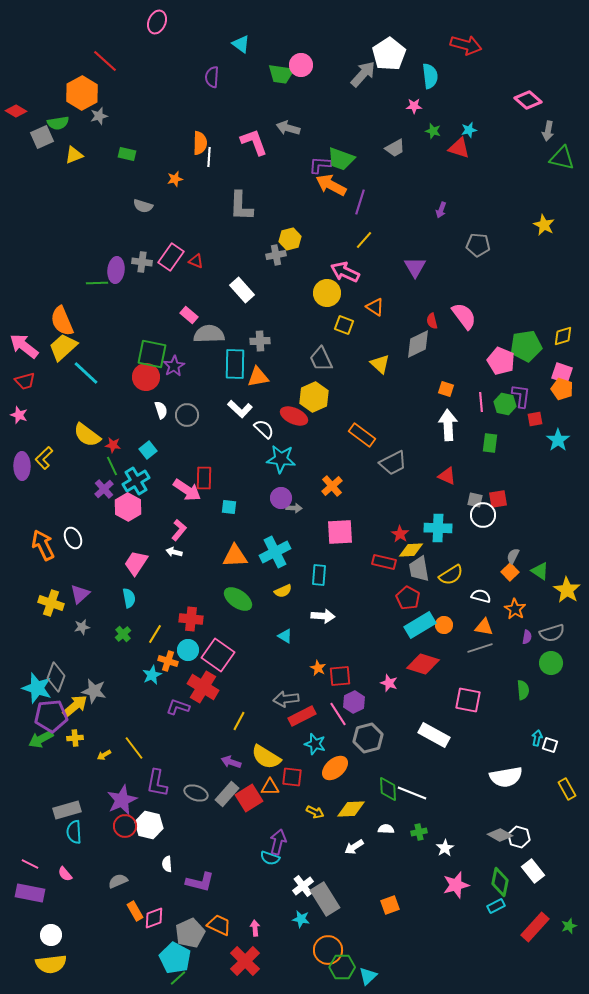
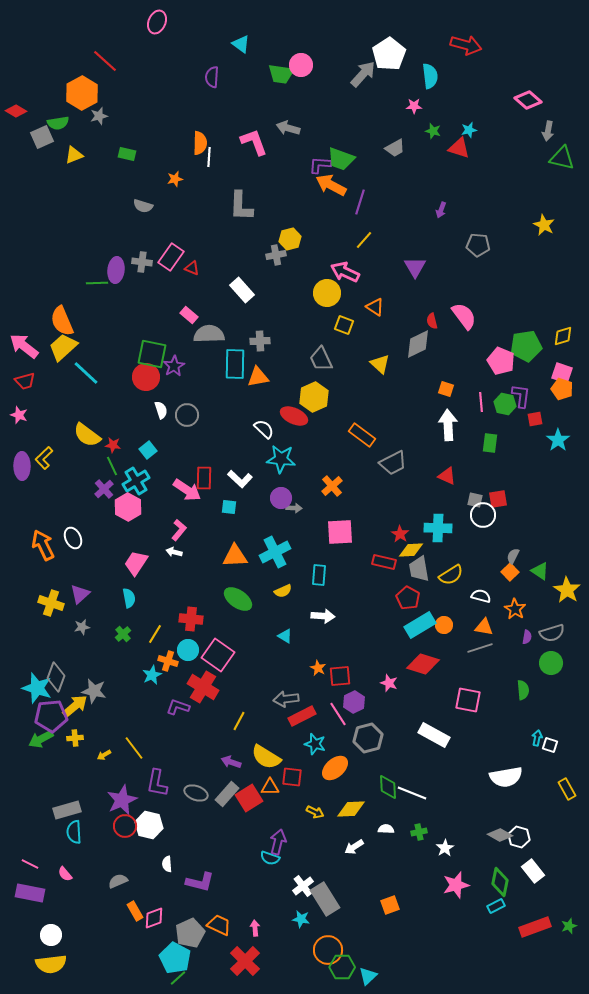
red triangle at (196, 261): moved 4 px left, 7 px down
white L-shape at (240, 409): moved 70 px down
green diamond at (388, 789): moved 2 px up
red rectangle at (535, 927): rotated 28 degrees clockwise
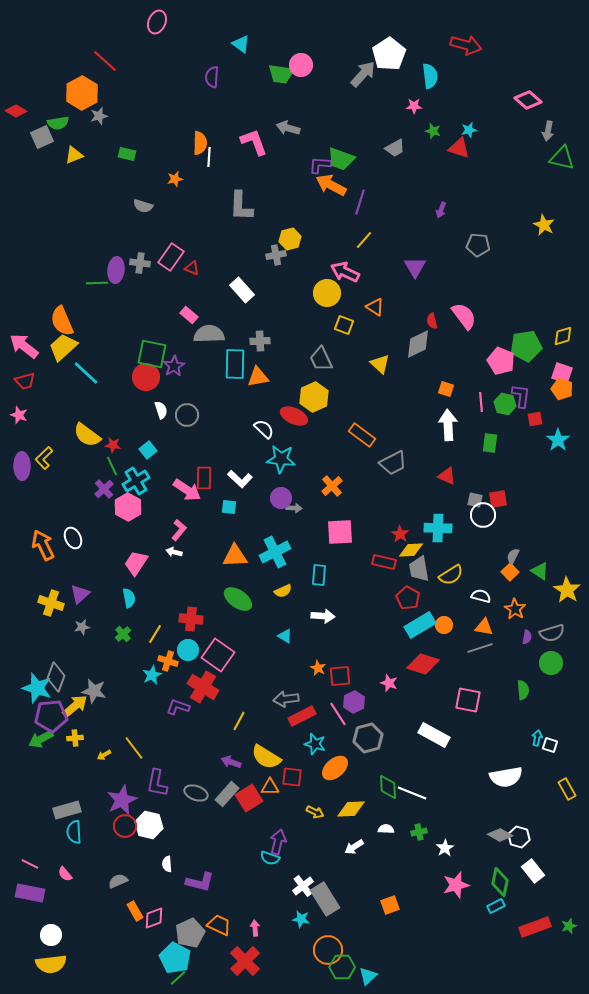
gray cross at (142, 262): moved 2 px left, 1 px down
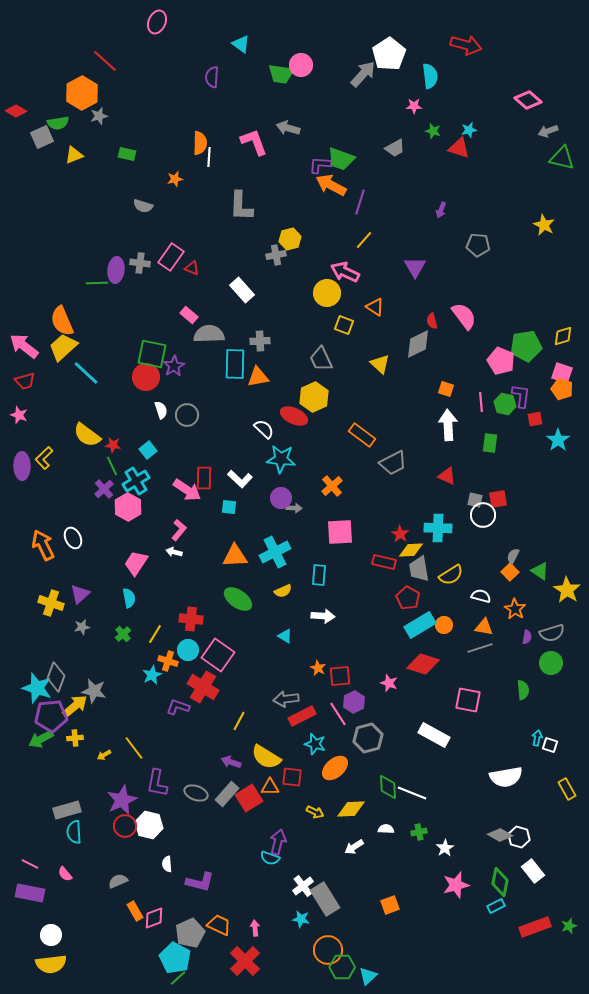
gray arrow at (548, 131): rotated 60 degrees clockwise
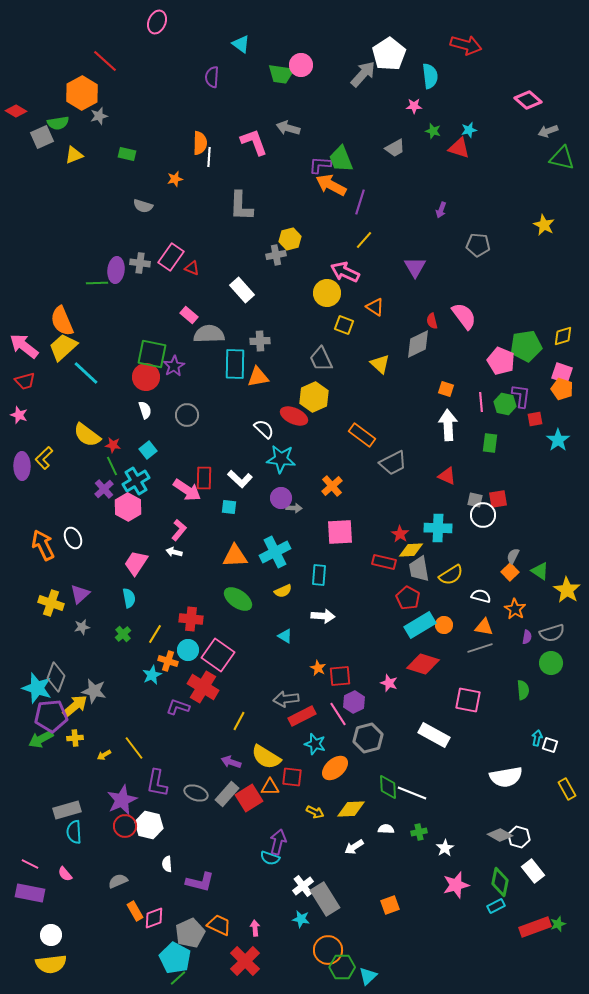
green trapezoid at (341, 159): rotated 48 degrees clockwise
white semicircle at (161, 410): moved 16 px left
green star at (569, 926): moved 11 px left, 2 px up
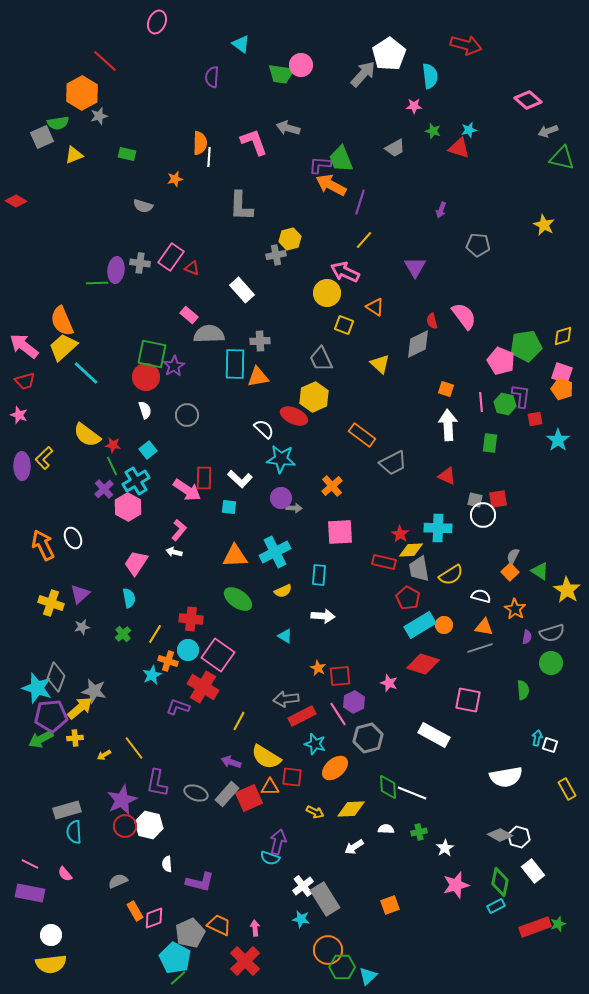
red diamond at (16, 111): moved 90 px down
yellow arrow at (75, 706): moved 5 px right, 2 px down
red square at (249, 798): rotated 8 degrees clockwise
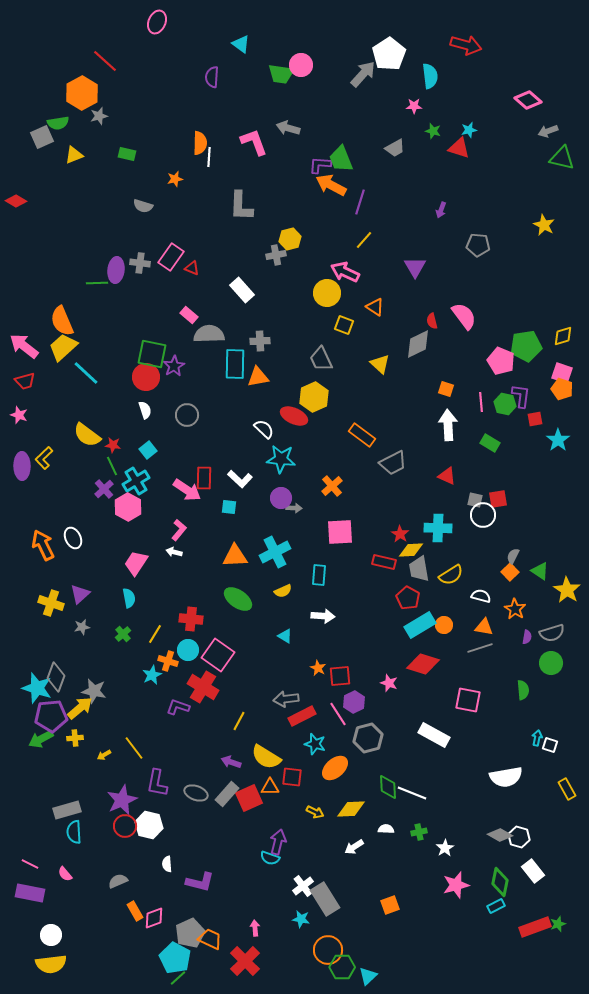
green rectangle at (490, 443): rotated 66 degrees counterclockwise
orange trapezoid at (219, 925): moved 9 px left, 14 px down
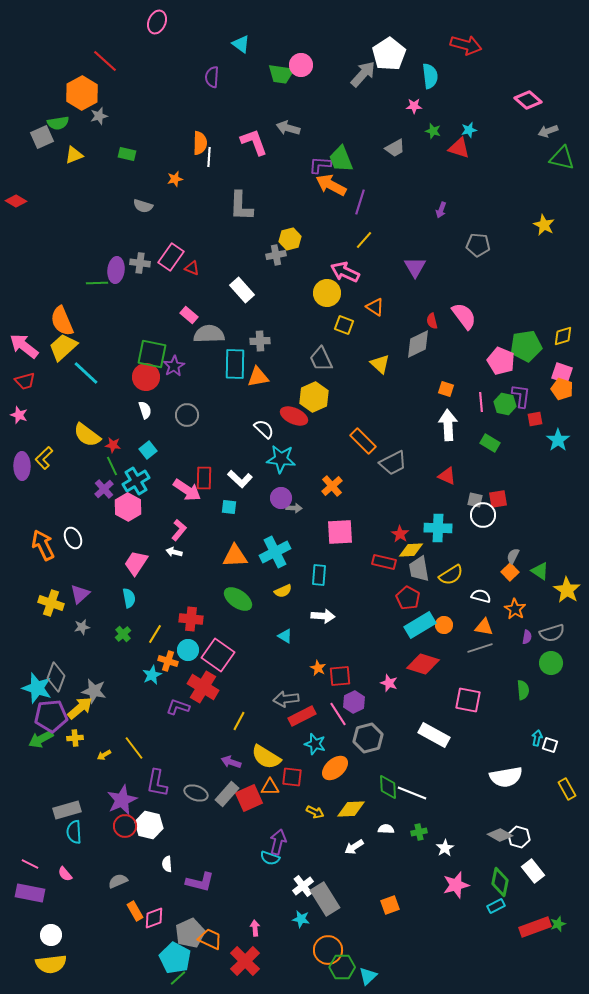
orange rectangle at (362, 435): moved 1 px right, 6 px down; rotated 8 degrees clockwise
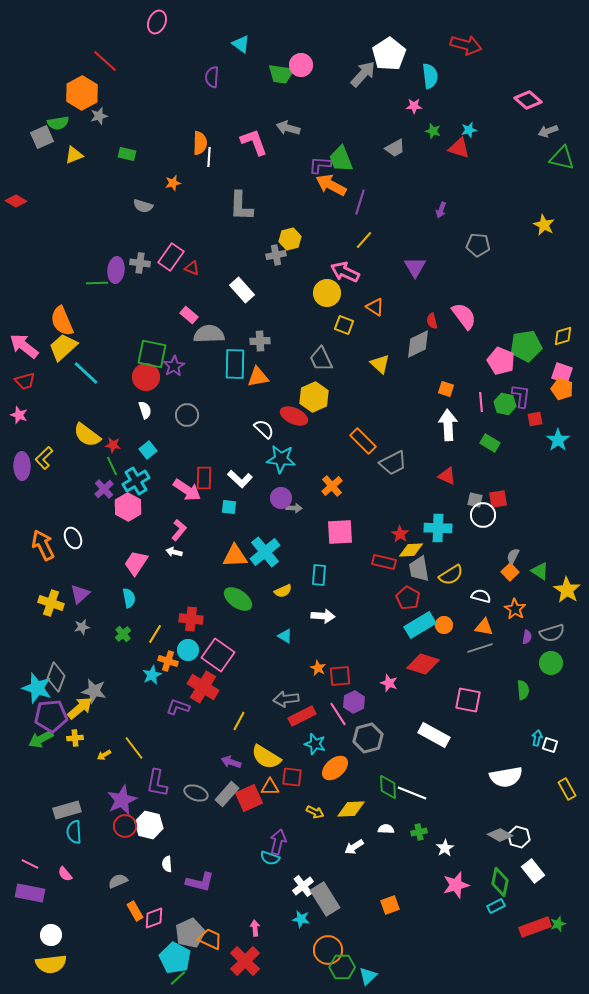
orange star at (175, 179): moved 2 px left, 4 px down
cyan cross at (275, 552): moved 10 px left; rotated 12 degrees counterclockwise
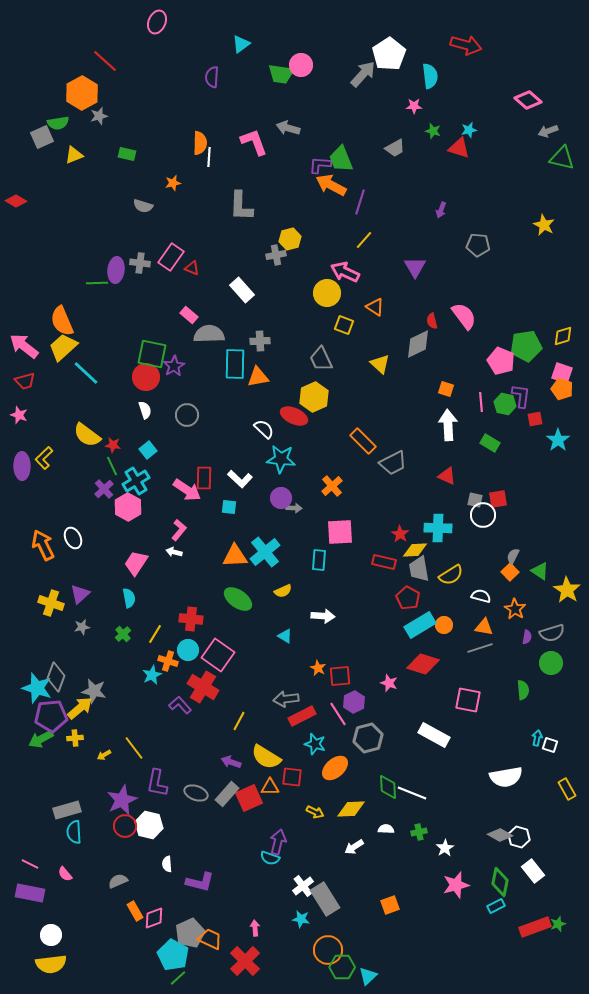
cyan triangle at (241, 44): rotated 48 degrees clockwise
yellow diamond at (411, 550): moved 4 px right
cyan rectangle at (319, 575): moved 15 px up
purple L-shape at (178, 707): moved 2 px right, 2 px up; rotated 30 degrees clockwise
cyan pentagon at (175, 958): moved 2 px left, 3 px up
